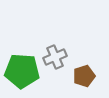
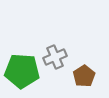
brown pentagon: rotated 15 degrees counterclockwise
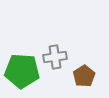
gray cross: rotated 15 degrees clockwise
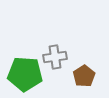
green pentagon: moved 3 px right, 3 px down
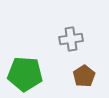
gray cross: moved 16 px right, 18 px up
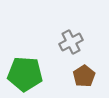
gray cross: moved 3 px down; rotated 20 degrees counterclockwise
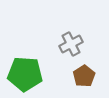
gray cross: moved 2 px down
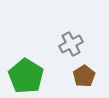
green pentagon: moved 1 px right, 2 px down; rotated 28 degrees clockwise
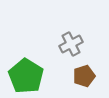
brown pentagon: rotated 15 degrees clockwise
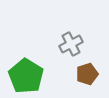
brown pentagon: moved 3 px right, 2 px up
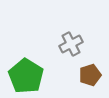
brown pentagon: moved 3 px right, 1 px down
